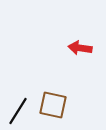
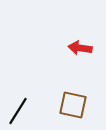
brown square: moved 20 px right
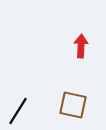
red arrow: moved 1 px right, 2 px up; rotated 85 degrees clockwise
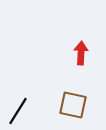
red arrow: moved 7 px down
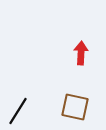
brown square: moved 2 px right, 2 px down
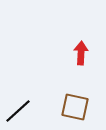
black line: rotated 16 degrees clockwise
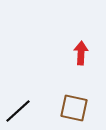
brown square: moved 1 px left, 1 px down
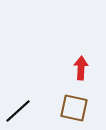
red arrow: moved 15 px down
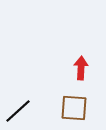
brown square: rotated 8 degrees counterclockwise
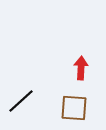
black line: moved 3 px right, 10 px up
